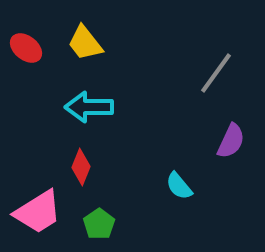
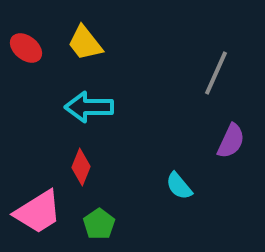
gray line: rotated 12 degrees counterclockwise
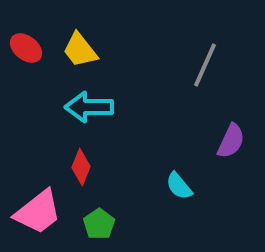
yellow trapezoid: moved 5 px left, 7 px down
gray line: moved 11 px left, 8 px up
pink trapezoid: rotated 6 degrees counterclockwise
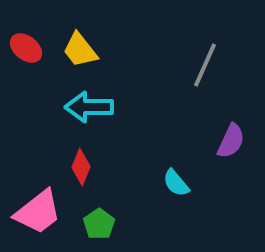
cyan semicircle: moved 3 px left, 3 px up
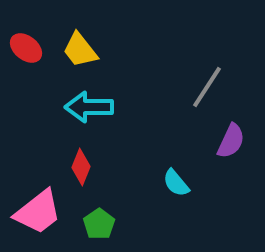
gray line: moved 2 px right, 22 px down; rotated 9 degrees clockwise
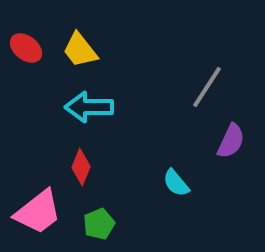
green pentagon: rotated 12 degrees clockwise
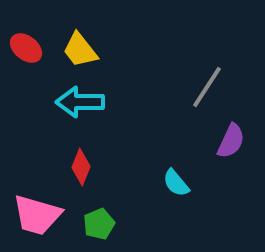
cyan arrow: moved 9 px left, 5 px up
pink trapezoid: moved 1 px left, 3 px down; rotated 54 degrees clockwise
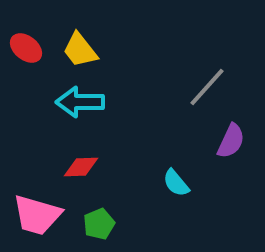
gray line: rotated 9 degrees clockwise
red diamond: rotated 66 degrees clockwise
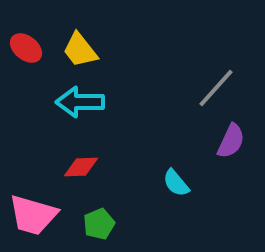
gray line: moved 9 px right, 1 px down
pink trapezoid: moved 4 px left
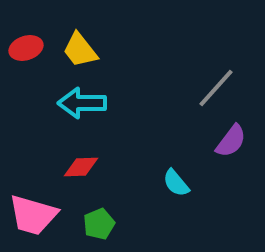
red ellipse: rotated 56 degrees counterclockwise
cyan arrow: moved 2 px right, 1 px down
purple semicircle: rotated 12 degrees clockwise
